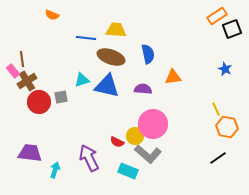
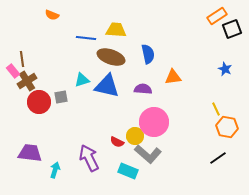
pink circle: moved 1 px right, 2 px up
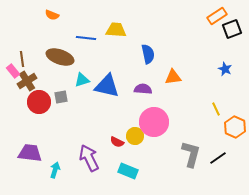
brown ellipse: moved 51 px left
orange hexagon: moved 8 px right; rotated 15 degrees clockwise
gray L-shape: moved 43 px right; rotated 116 degrees counterclockwise
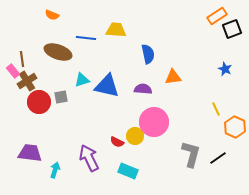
brown ellipse: moved 2 px left, 5 px up
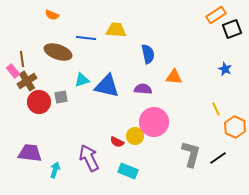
orange rectangle: moved 1 px left, 1 px up
orange triangle: moved 1 px right; rotated 12 degrees clockwise
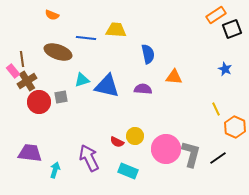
pink circle: moved 12 px right, 27 px down
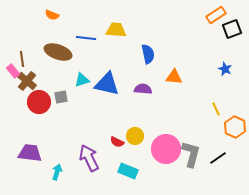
brown cross: rotated 18 degrees counterclockwise
blue triangle: moved 2 px up
cyan arrow: moved 2 px right, 2 px down
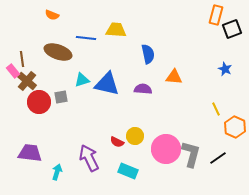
orange rectangle: rotated 42 degrees counterclockwise
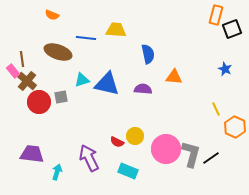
purple trapezoid: moved 2 px right, 1 px down
black line: moved 7 px left
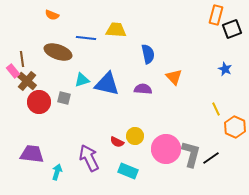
orange triangle: rotated 42 degrees clockwise
gray square: moved 3 px right, 1 px down; rotated 24 degrees clockwise
